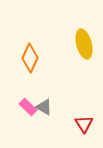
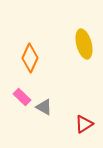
pink rectangle: moved 6 px left, 10 px up
red triangle: rotated 30 degrees clockwise
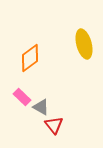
orange diamond: rotated 28 degrees clockwise
gray triangle: moved 3 px left
red triangle: moved 30 px left, 1 px down; rotated 36 degrees counterclockwise
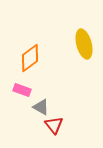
pink rectangle: moved 7 px up; rotated 24 degrees counterclockwise
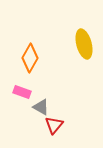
orange diamond: rotated 24 degrees counterclockwise
pink rectangle: moved 2 px down
red triangle: rotated 18 degrees clockwise
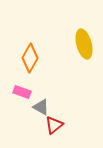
red triangle: rotated 12 degrees clockwise
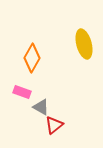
orange diamond: moved 2 px right
